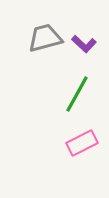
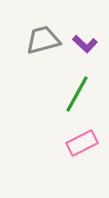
gray trapezoid: moved 2 px left, 2 px down
purple L-shape: moved 1 px right
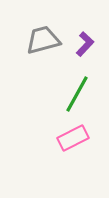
purple L-shape: rotated 90 degrees counterclockwise
pink rectangle: moved 9 px left, 5 px up
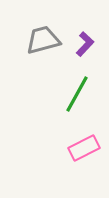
pink rectangle: moved 11 px right, 10 px down
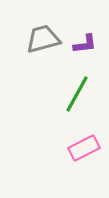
gray trapezoid: moved 1 px up
purple L-shape: rotated 40 degrees clockwise
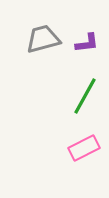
purple L-shape: moved 2 px right, 1 px up
green line: moved 8 px right, 2 px down
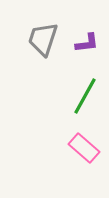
gray trapezoid: rotated 57 degrees counterclockwise
pink rectangle: rotated 68 degrees clockwise
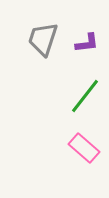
green line: rotated 9 degrees clockwise
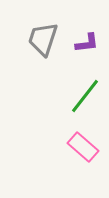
pink rectangle: moved 1 px left, 1 px up
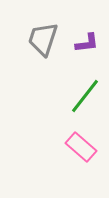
pink rectangle: moved 2 px left
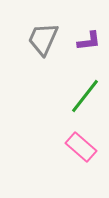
gray trapezoid: rotated 6 degrees clockwise
purple L-shape: moved 2 px right, 2 px up
